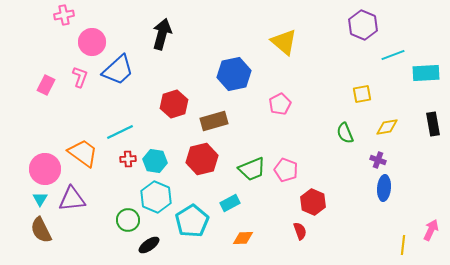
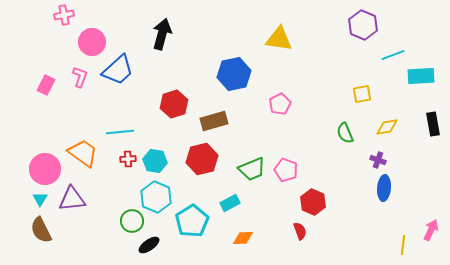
yellow triangle at (284, 42): moved 5 px left, 3 px up; rotated 32 degrees counterclockwise
cyan rectangle at (426, 73): moved 5 px left, 3 px down
cyan line at (120, 132): rotated 20 degrees clockwise
green circle at (128, 220): moved 4 px right, 1 px down
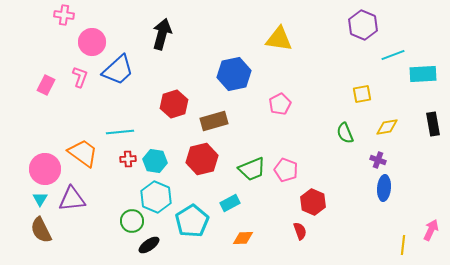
pink cross at (64, 15): rotated 18 degrees clockwise
cyan rectangle at (421, 76): moved 2 px right, 2 px up
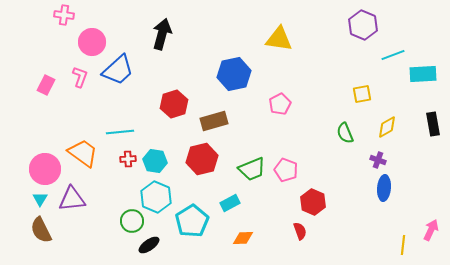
yellow diamond at (387, 127): rotated 20 degrees counterclockwise
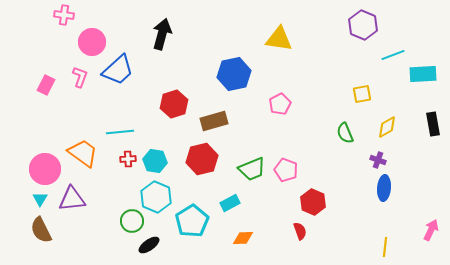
yellow line at (403, 245): moved 18 px left, 2 px down
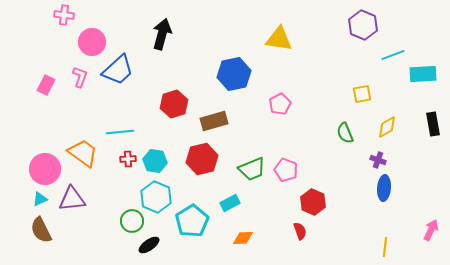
cyan triangle at (40, 199): rotated 35 degrees clockwise
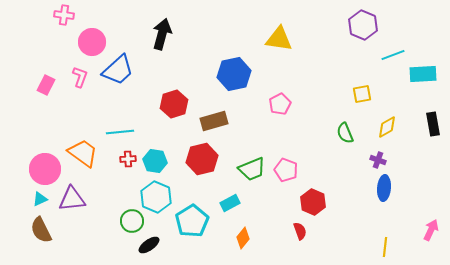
orange diamond at (243, 238): rotated 50 degrees counterclockwise
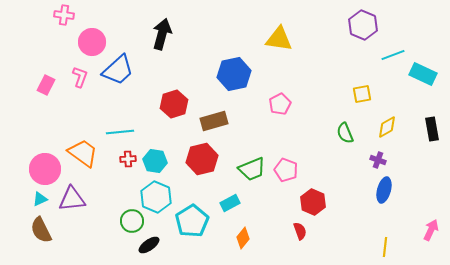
cyan rectangle at (423, 74): rotated 28 degrees clockwise
black rectangle at (433, 124): moved 1 px left, 5 px down
blue ellipse at (384, 188): moved 2 px down; rotated 10 degrees clockwise
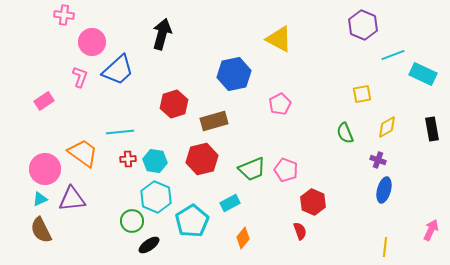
yellow triangle at (279, 39): rotated 20 degrees clockwise
pink rectangle at (46, 85): moved 2 px left, 16 px down; rotated 30 degrees clockwise
